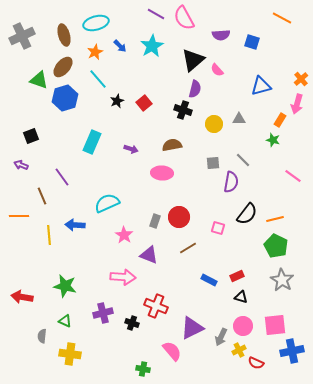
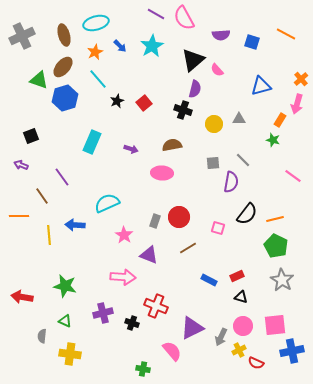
orange line at (282, 18): moved 4 px right, 16 px down
brown line at (42, 196): rotated 12 degrees counterclockwise
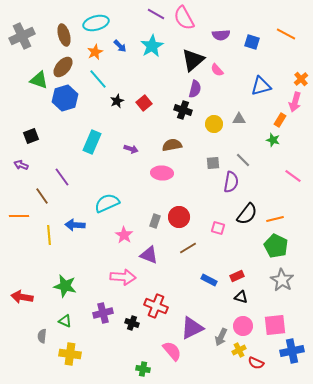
pink arrow at (297, 104): moved 2 px left, 2 px up
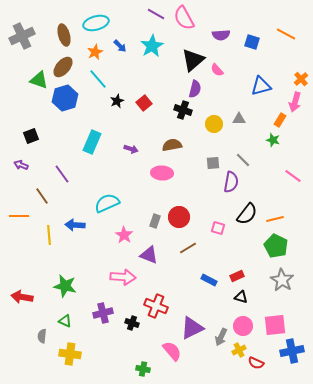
purple line at (62, 177): moved 3 px up
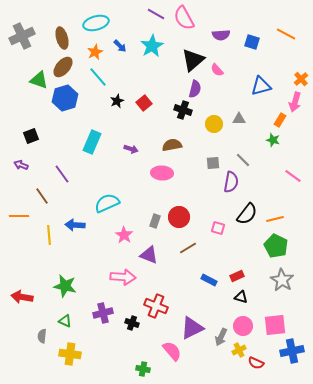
brown ellipse at (64, 35): moved 2 px left, 3 px down
cyan line at (98, 79): moved 2 px up
